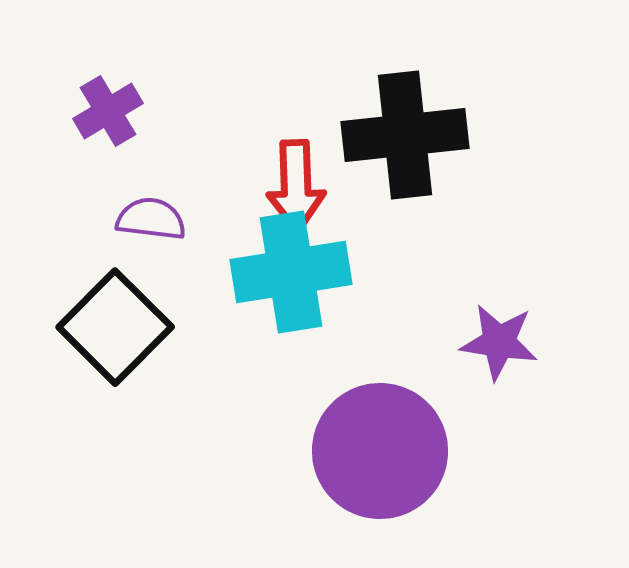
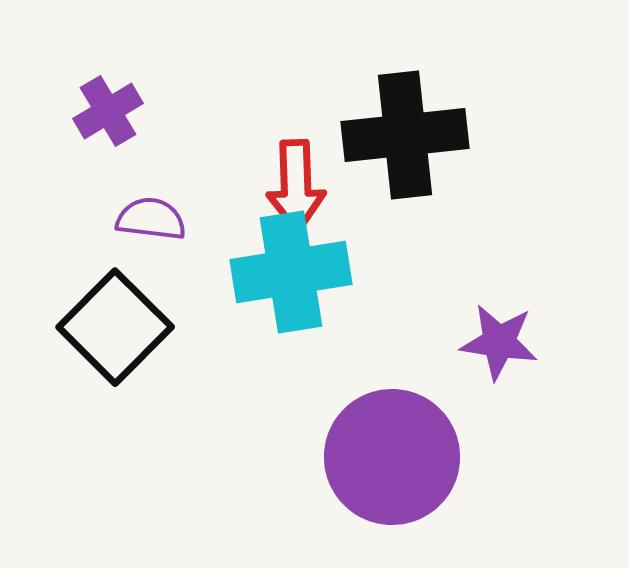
purple circle: moved 12 px right, 6 px down
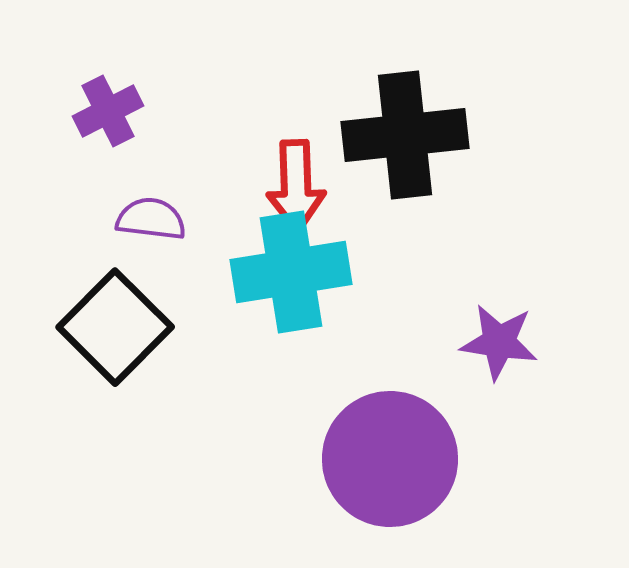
purple cross: rotated 4 degrees clockwise
purple circle: moved 2 px left, 2 px down
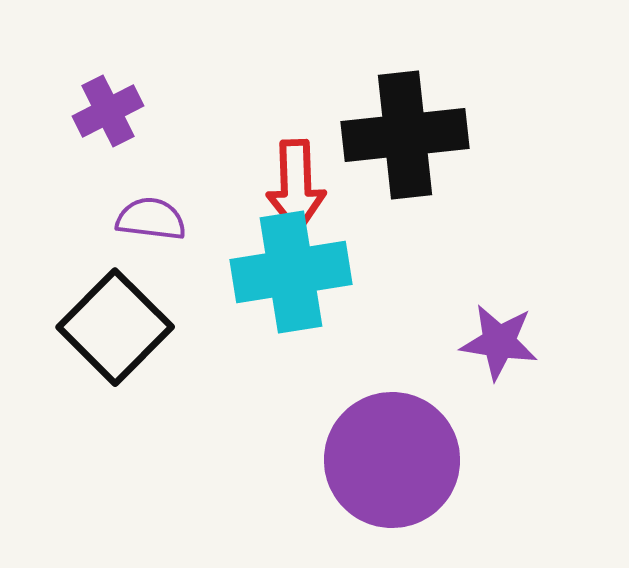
purple circle: moved 2 px right, 1 px down
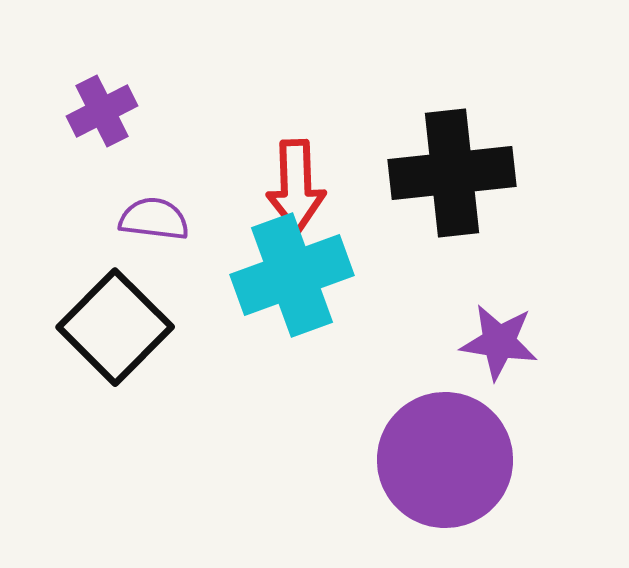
purple cross: moved 6 px left
black cross: moved 47 px right, 38 px down
purple semicircle: moved 3 px right
cyan cross: moved 1 px right, 3 px down; rotated 11 degrees counterclockwise
purple circle: moved 53 px right
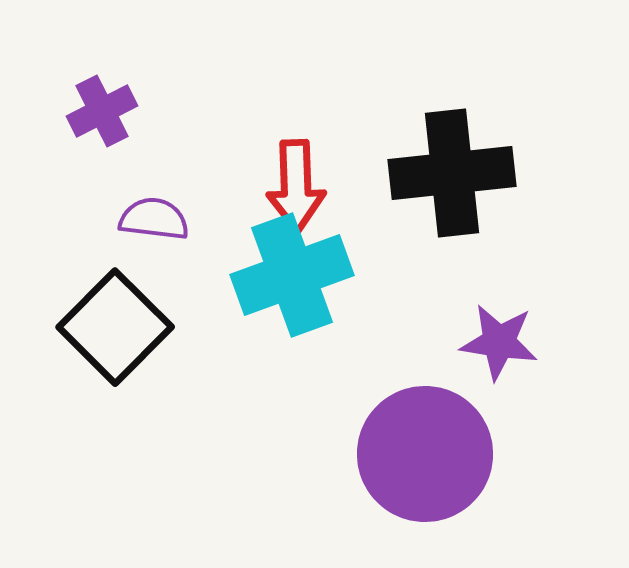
purple circle: moved 20 px left, 6 px up
